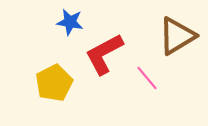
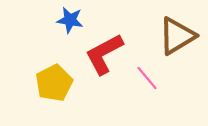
blue star: moved 2 px up
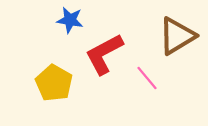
yellow pentagon: rotated 15 degrees counterclockwise
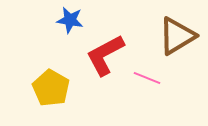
red L-shape: moved 1 px right, 1 px down
pink line: rotated 28 degrees counterclockwise
yellow pentagon: moved 3 px left, 5 px down
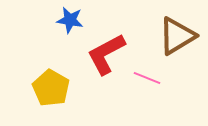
red L-shape: moved 1 px right, 1 px up
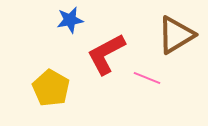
blue star: rotated 20 degrees counterclockwise
brown triangle: moved 1 px left, 1 px up
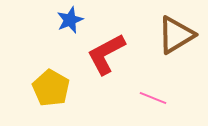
blue star: rotated 12 degrees counterclockwise
pink line: moved 6 px right, 20 px down
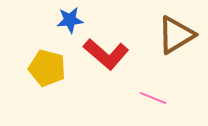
blue star: rotated 16 degrees clockwise
red L-shape: rotated 111 degrees counterclockwise
yellow pentagon: moved 4 px left, 20 px up; rotated 15 degrees counterclockwise
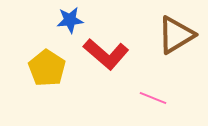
yellow pentagon: rotated 18 degrees clockwise
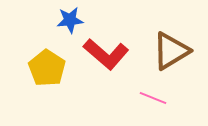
brown triangle: moved 5 px left, 16 px down
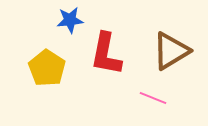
red L-shape: rotated 60 degrees clockwise
